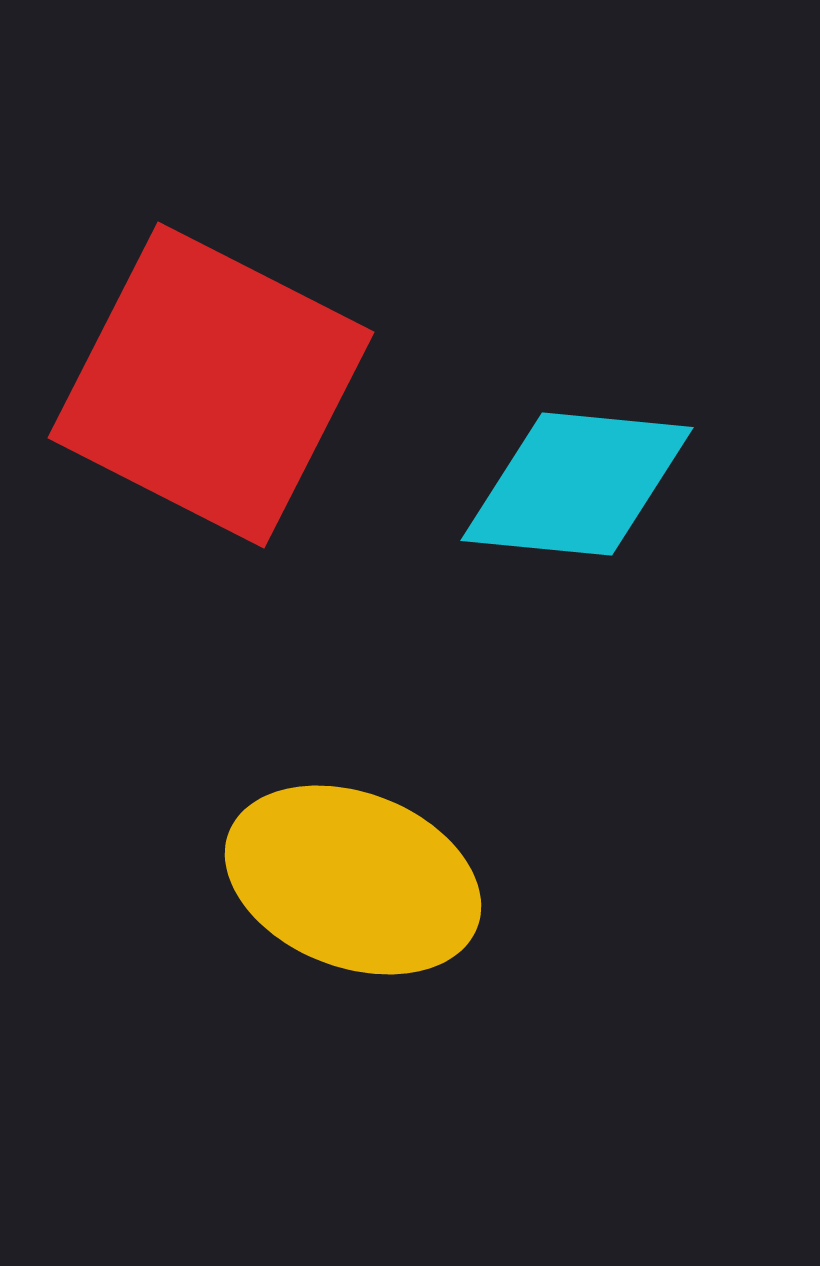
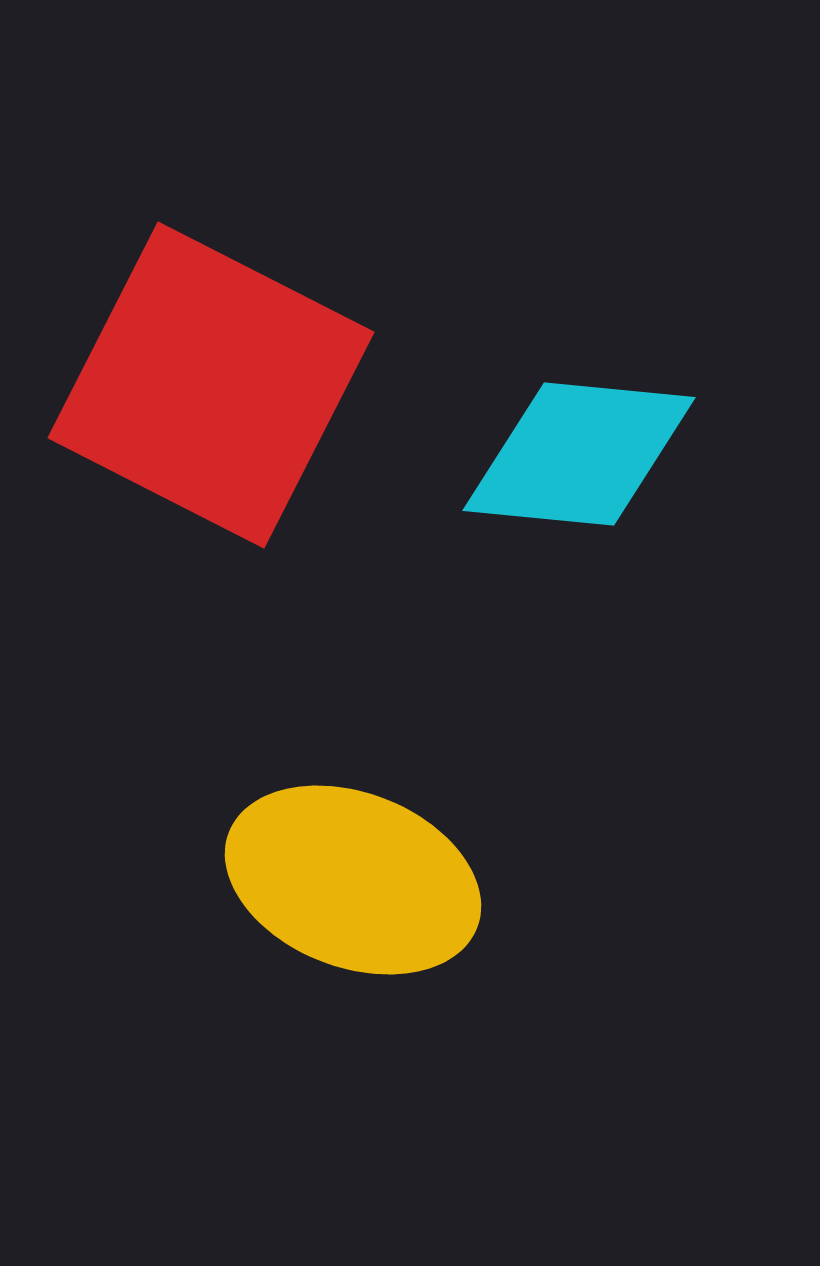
cyan diamond: moved 2 px right, 30 px up
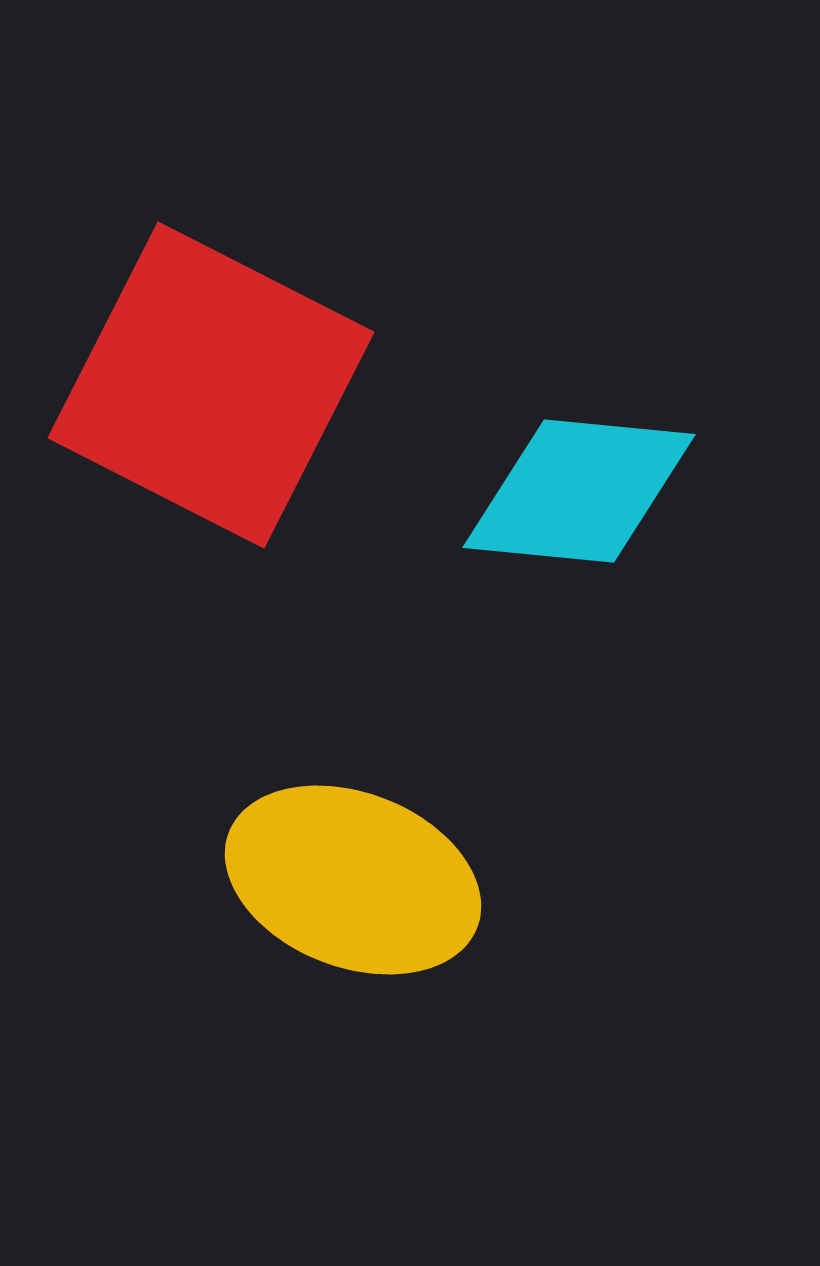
cyan diamond: moved 37 px down
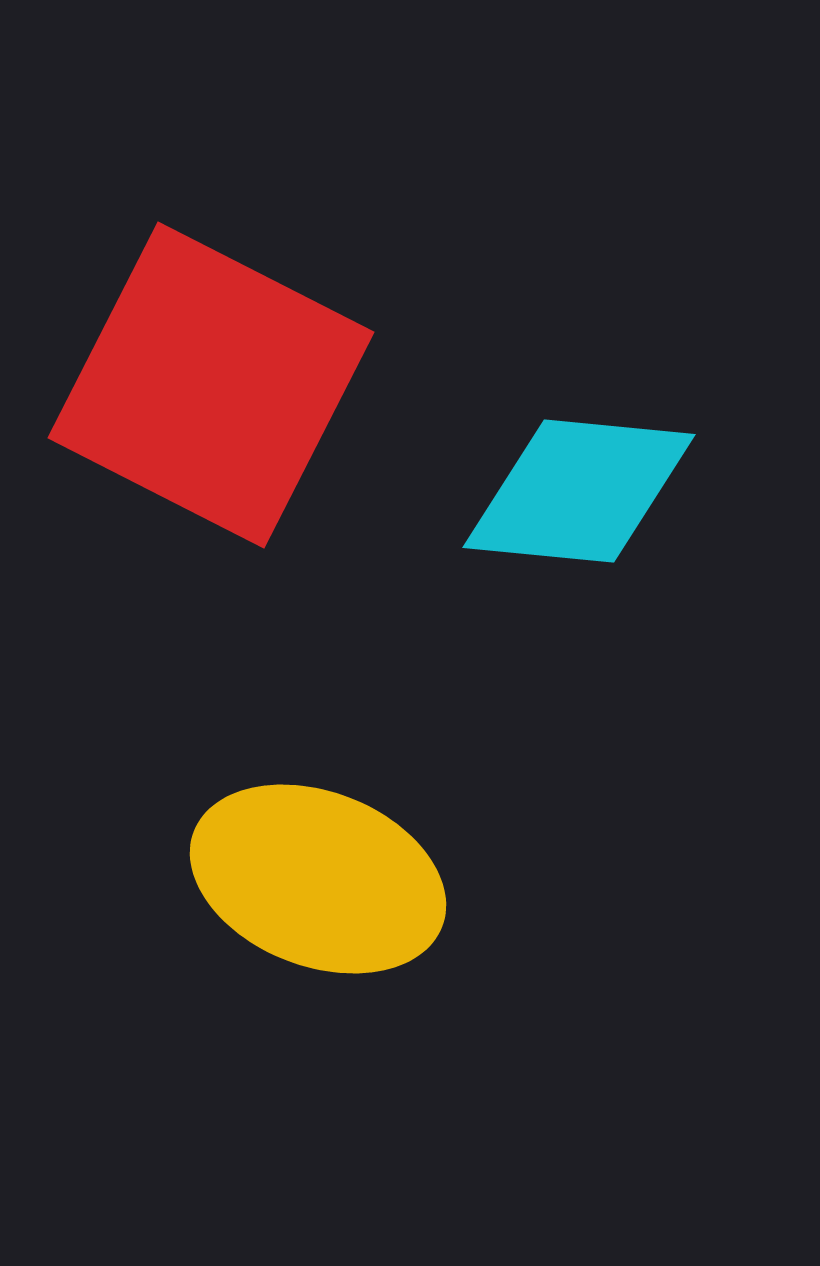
yellow ellipse: moved 35 px left, 1 px up
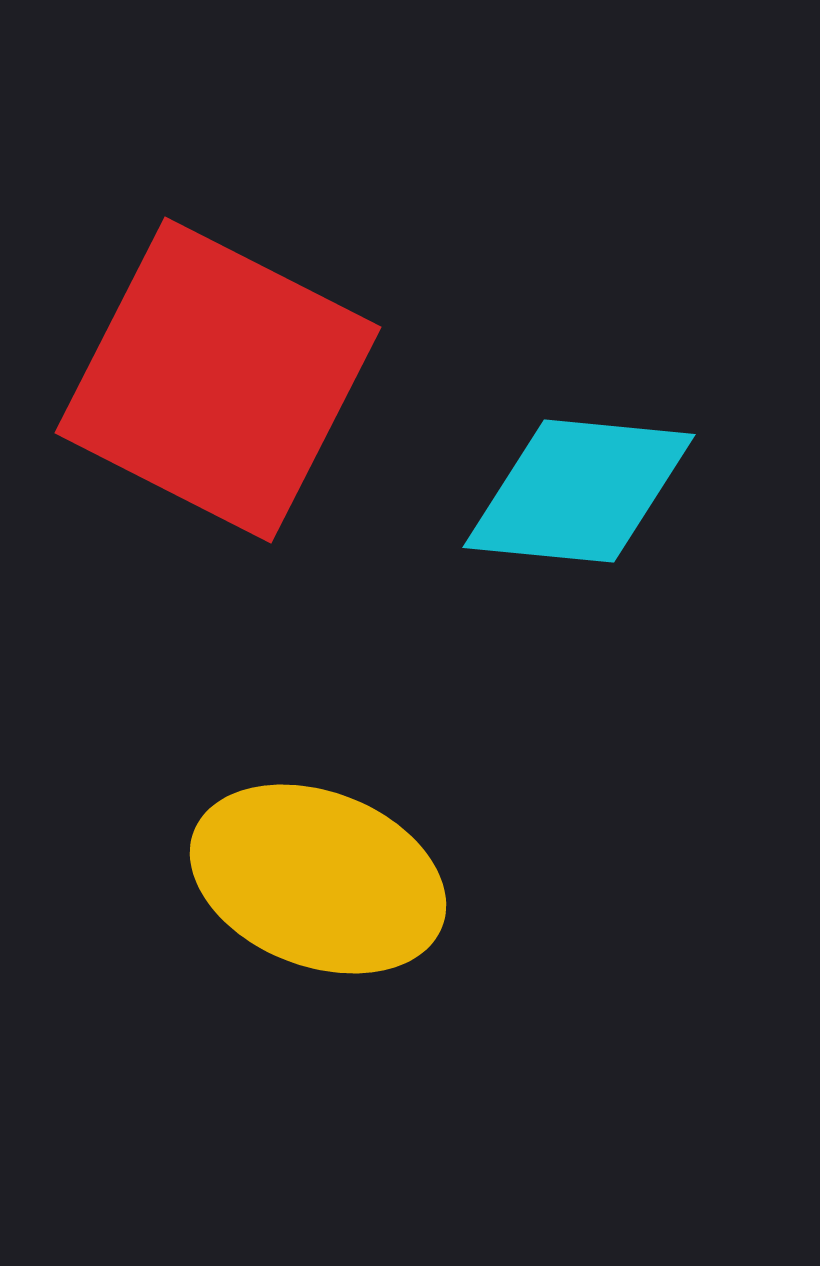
red square: moved 7 px right, 5 px up
